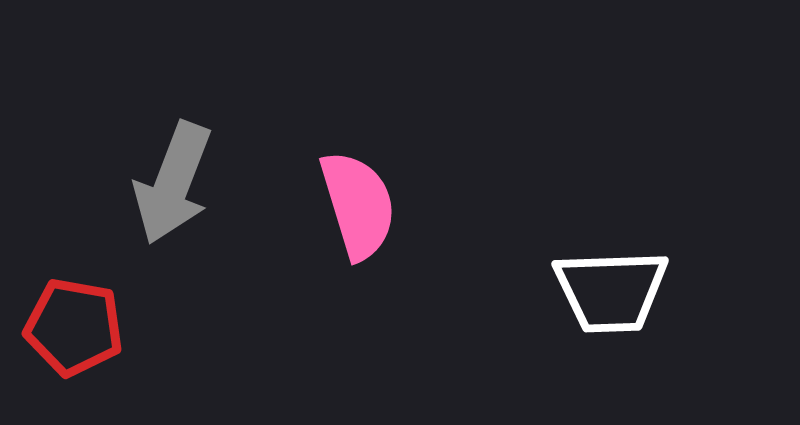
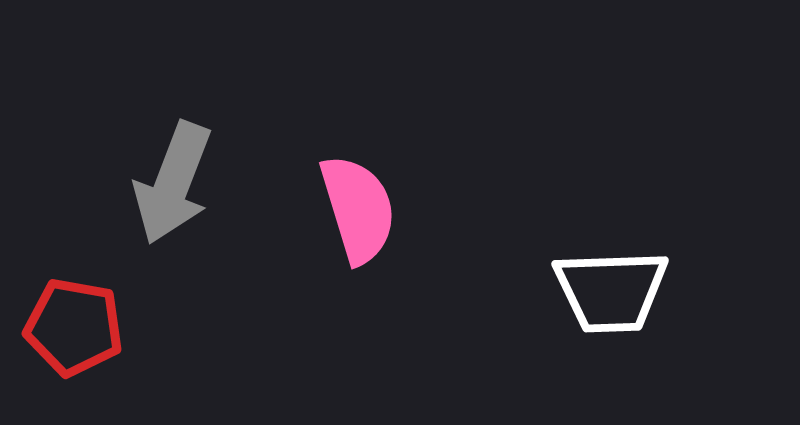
pink semicircle: moved 4 px down
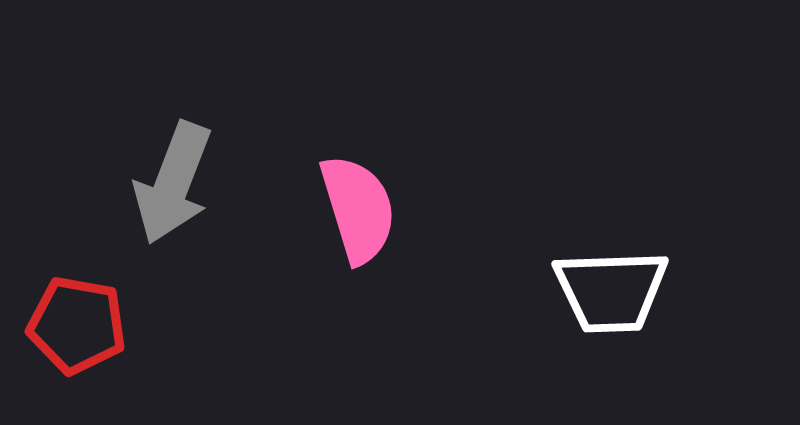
red pentagon: moved 3 px right, 2 px up
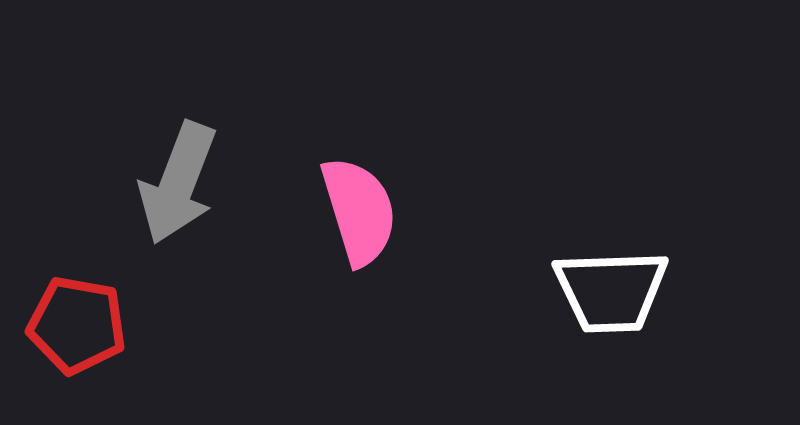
gray arrow: moved 5 px right
pink semicircle: moved 1 px right, 2 px down
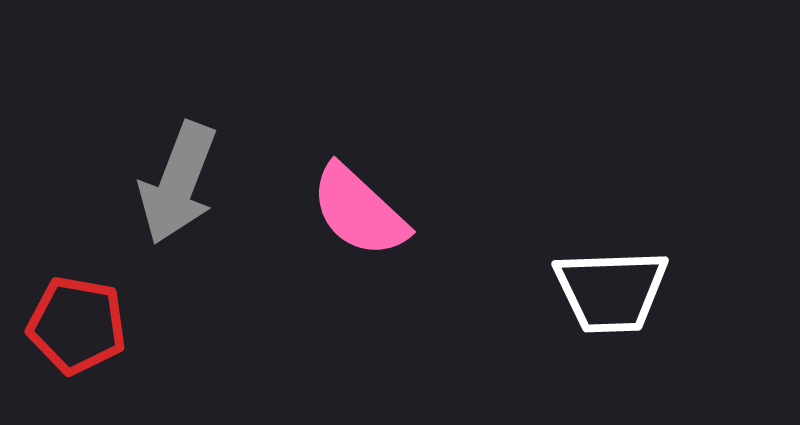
pink semicircle: rotated 150 degrees clockwise
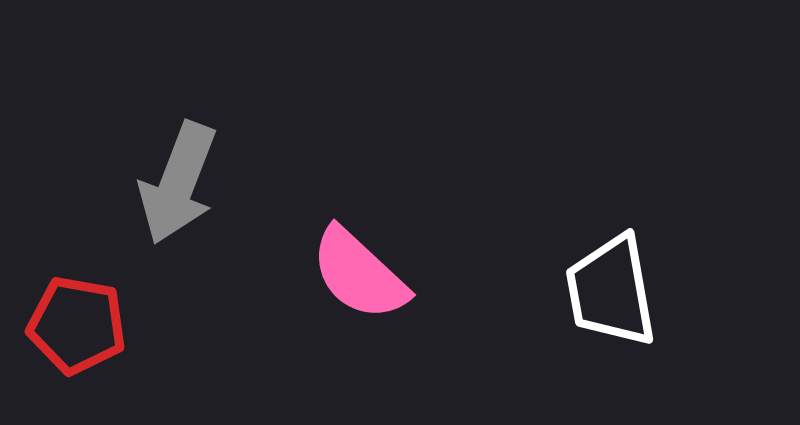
pink semicircle: moved 63 px down
white trapezoid: rotated 82 degrees clockwise
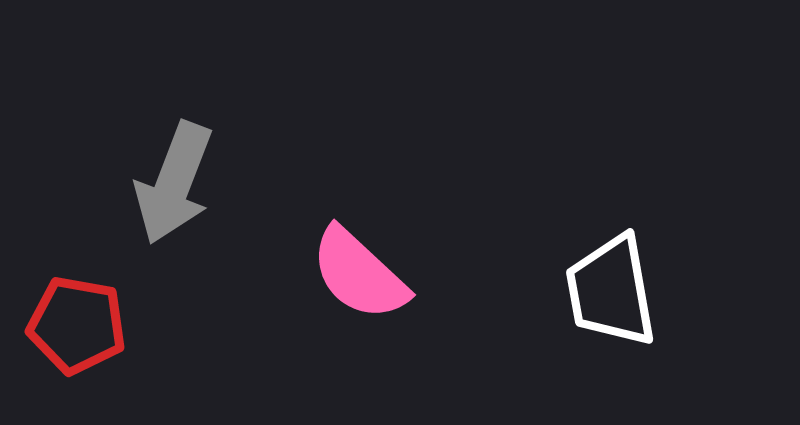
gray arrow: moved 4 px left
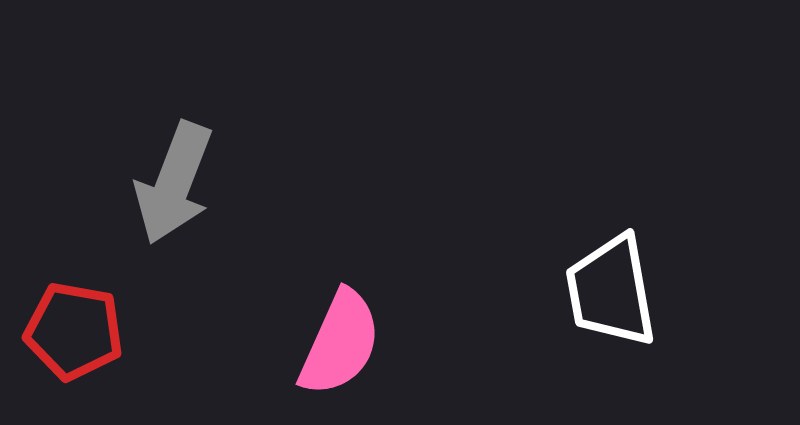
pink semicircle: moved 19 px left, 69 px down; rotated 109 degrees counterclockwise
red pentagon: moved 3 px left, 6 px down
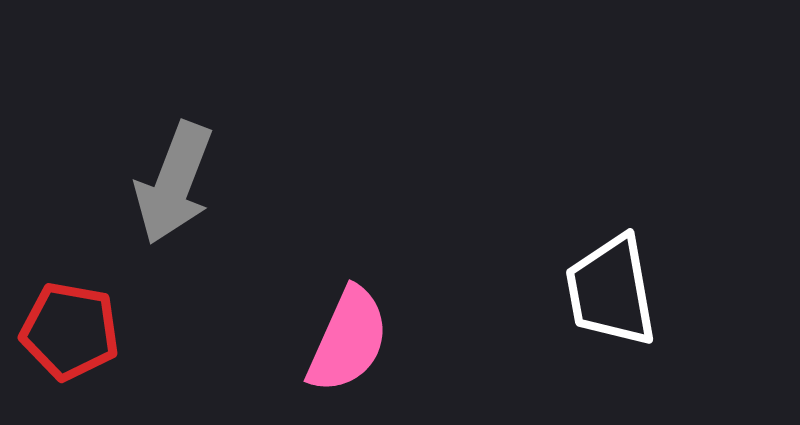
red pentagon: moved 4 px left
pink semicircle: moved 8 px right, 3 px up
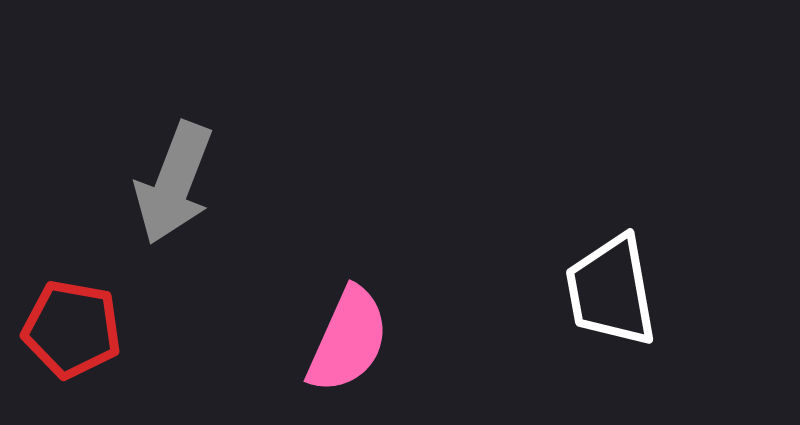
red pentagon: moved 2 px right, 2 px up
